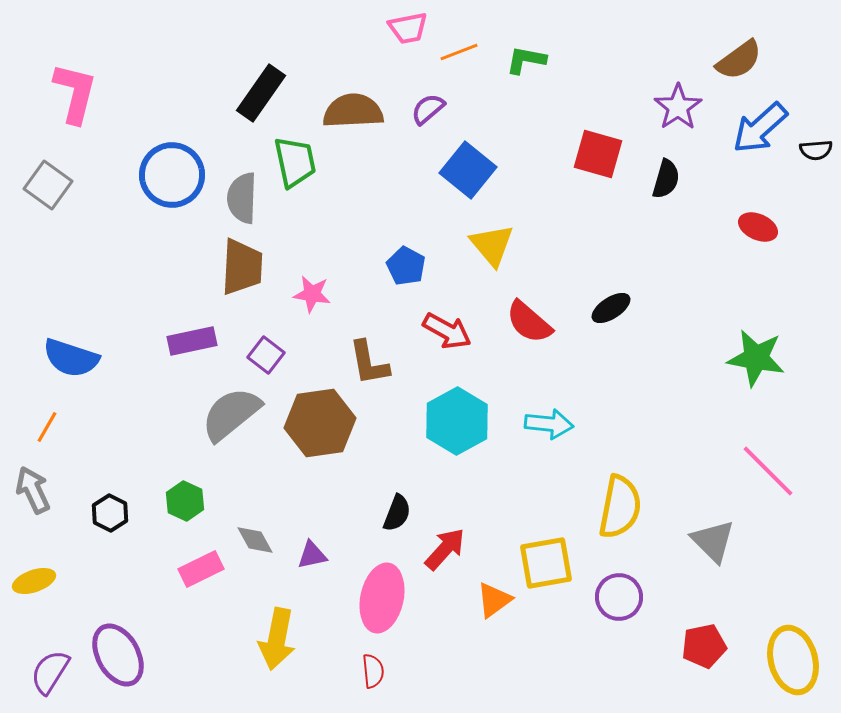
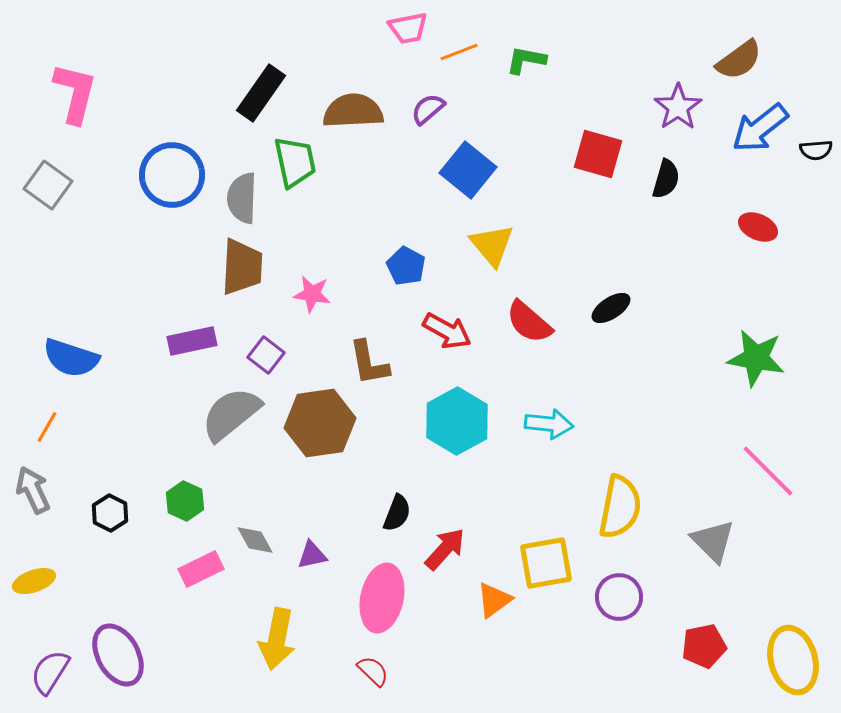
blue arrow at (760, 128): rotated 4 degrees clockwise
red semicircle at (373, 671): rotated 40 degrees counterclockwise
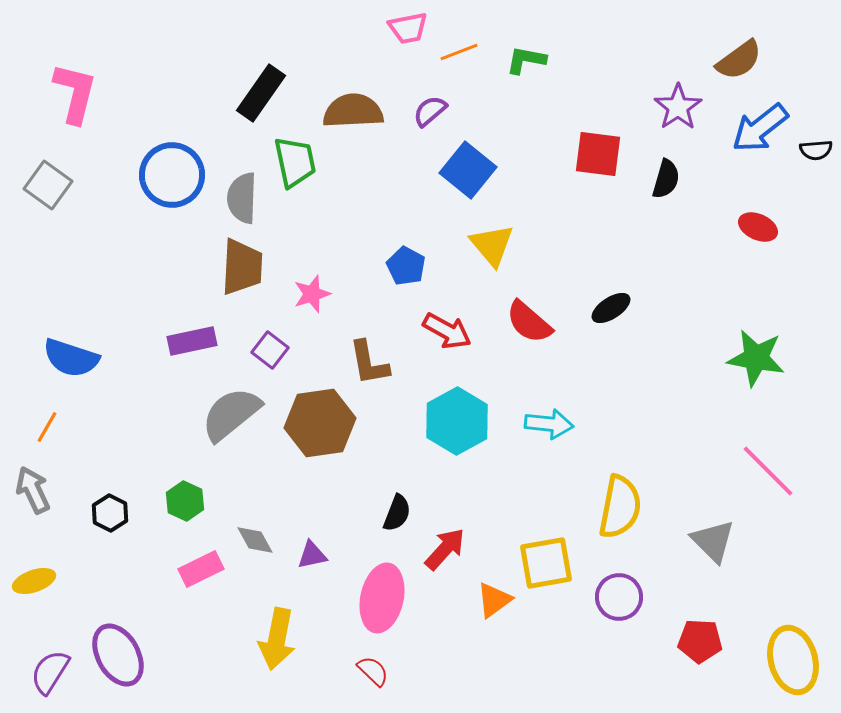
purple semicircle at (428, 109): moved 2 px right, 2 px down
red square at (598, 154): rotated 9 degrees counterclockwise
pink star at (312, 294): rotated 27 degrees counterclockwise
purple square at (266, 355): moved 4 px right, 5 px up
red pentagon at (704, 646): moved 4 px left, 5 px up; rotated 15 degrees clockwise
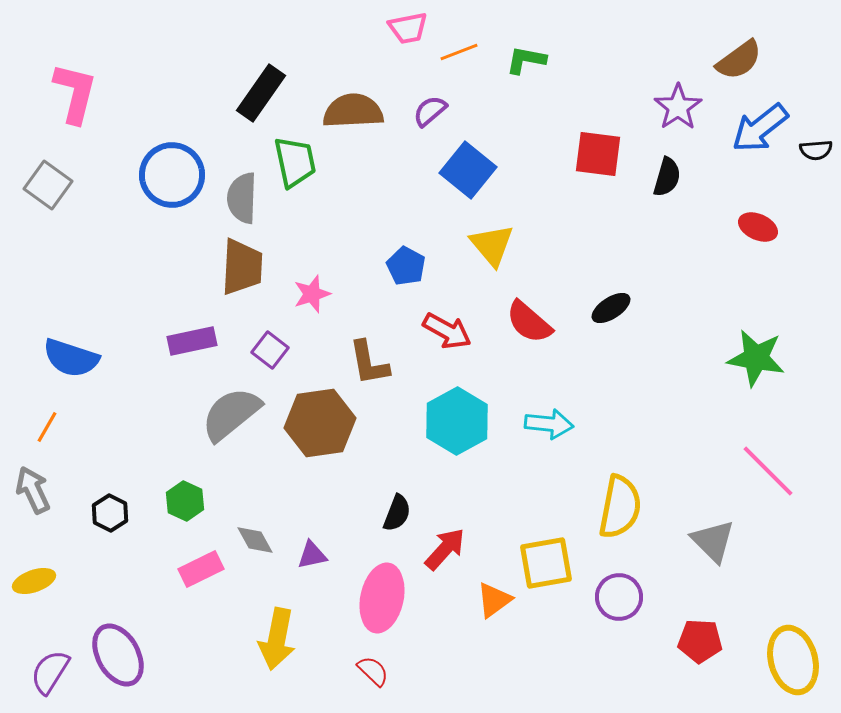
black semicircle at (666, 179): moved 1 px right, 2 px up
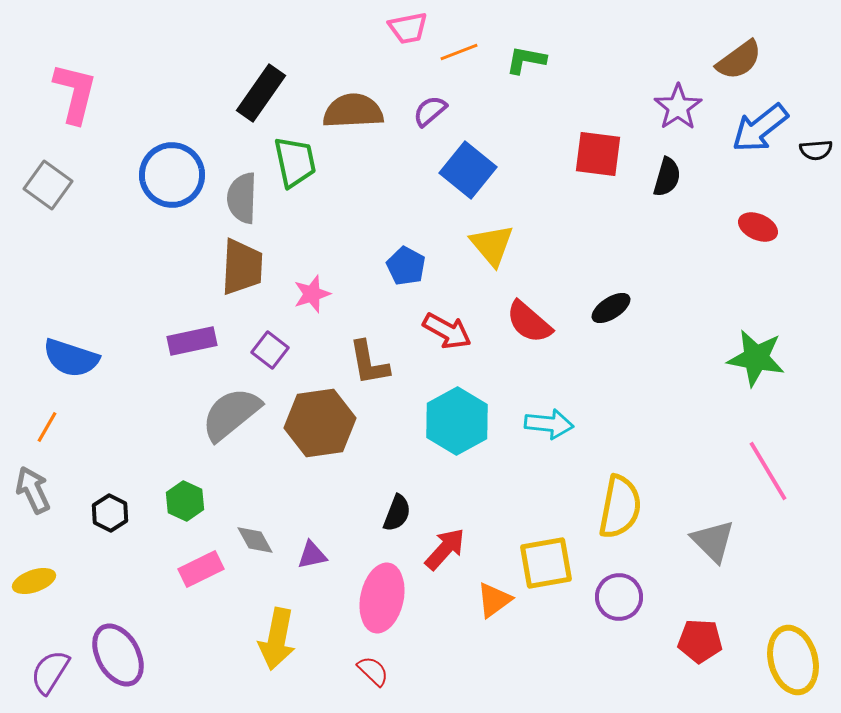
pink line at (768, 471): rotated 14 degrees clockwise
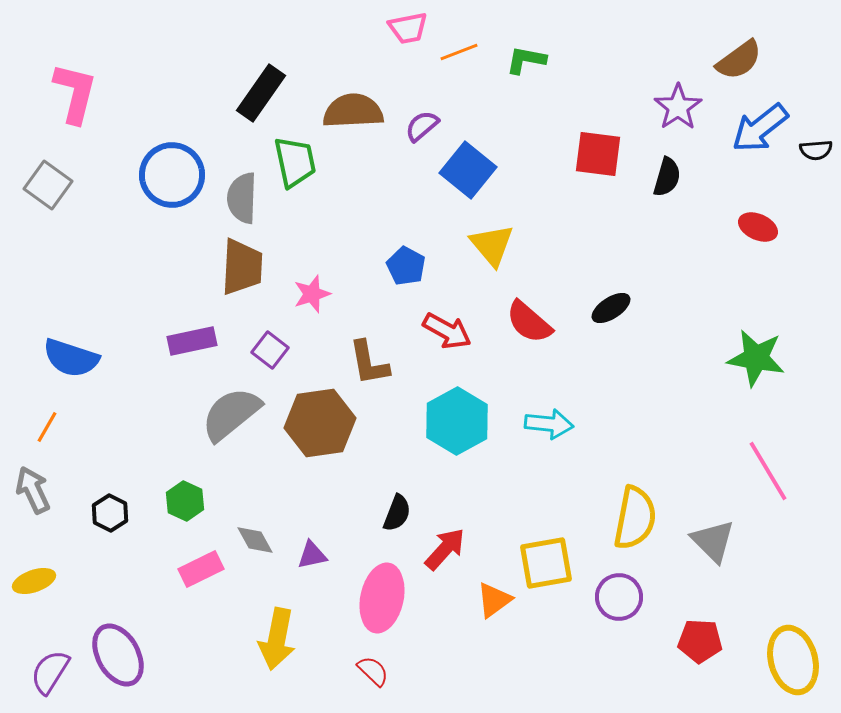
purple semicircle at (430, 111): moved 8 px left, 15 px down
yellow semicircle at (620, 507): moved 15 px right, 11 px down
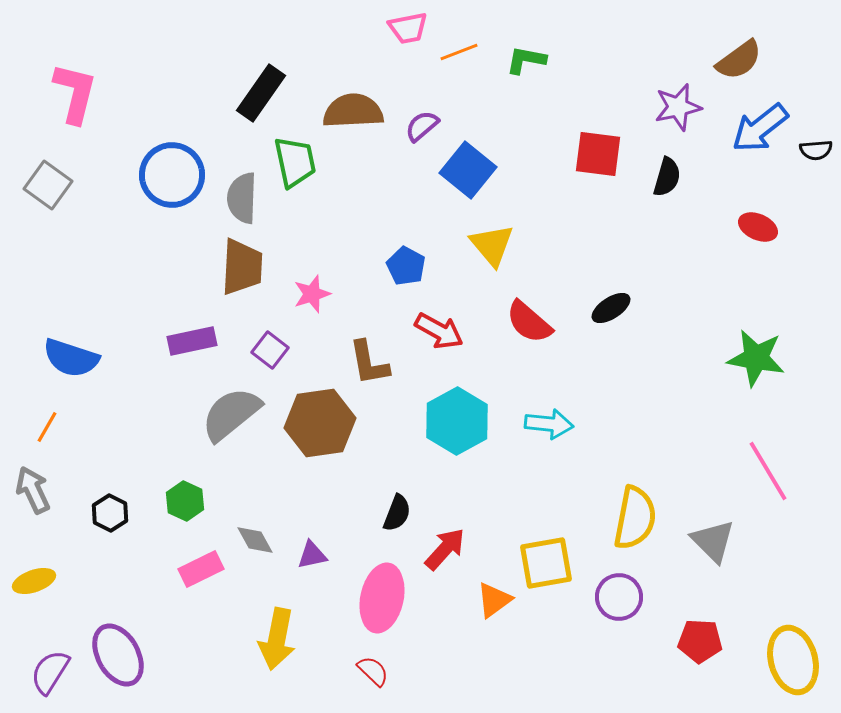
purple star at (678, 107): rotated 21 degrees clockwise
red arrow at (447, 331): moved 8 px left
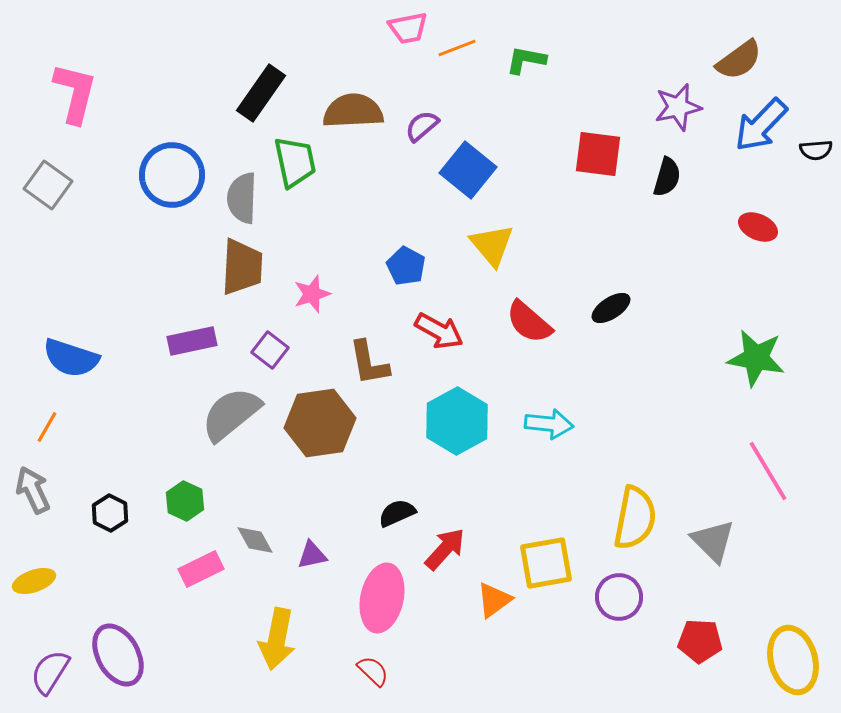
orange line at (459, 52): moved 2 px left, 4 px up
blue arrow at (760, 128): moved 1 px right, 3 px up; rotated 8 degrees counterclockwise
black semicircle at (397, 513): rotated 135 degrees counterclockwise
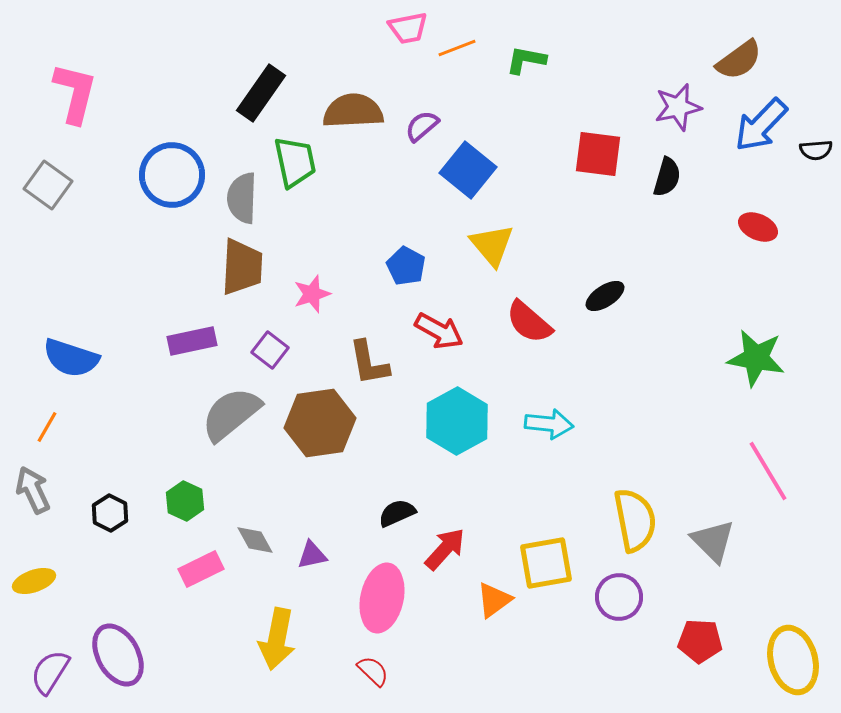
black ellipse at (611, 308): moved 6 px left, 12 px up
yellow semicircle at (635, 518): moved 2 px down; rotated 22 degrees counterclockwise
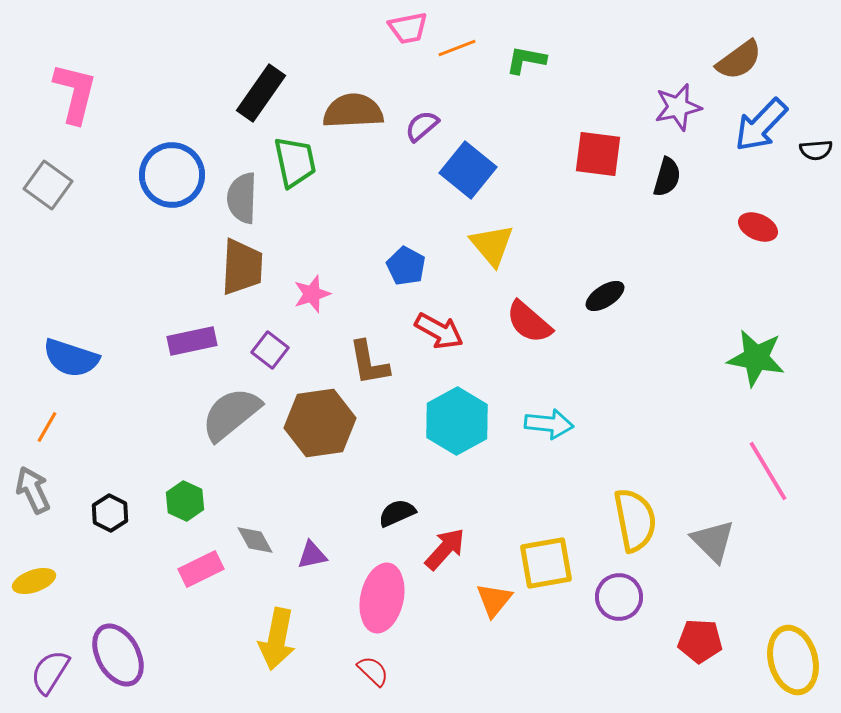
orange triangle at (494, 600): rotated 15 degrees counterclockwise
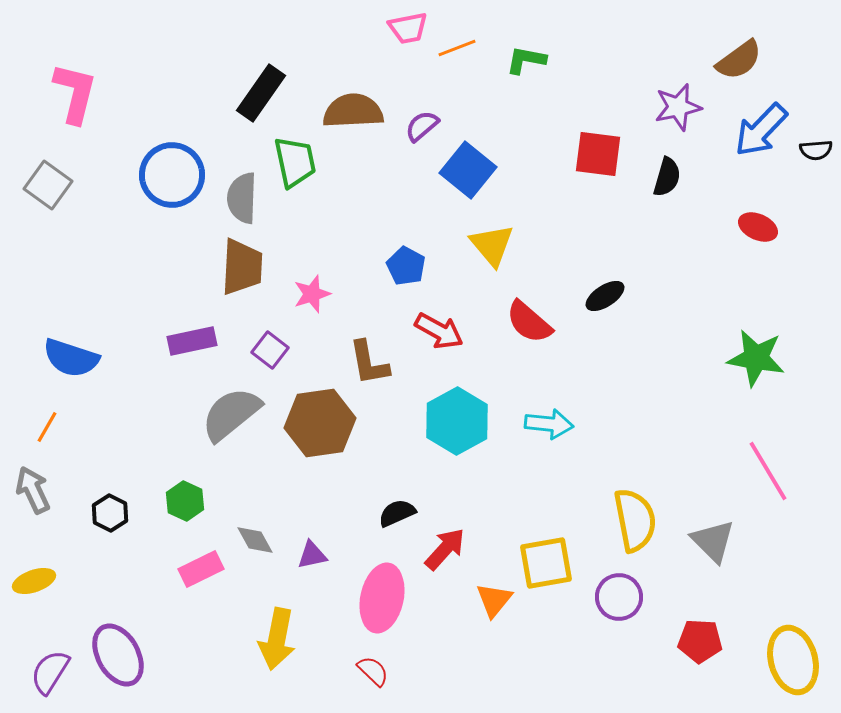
blue arrow at (761, 125): moved 5 px down
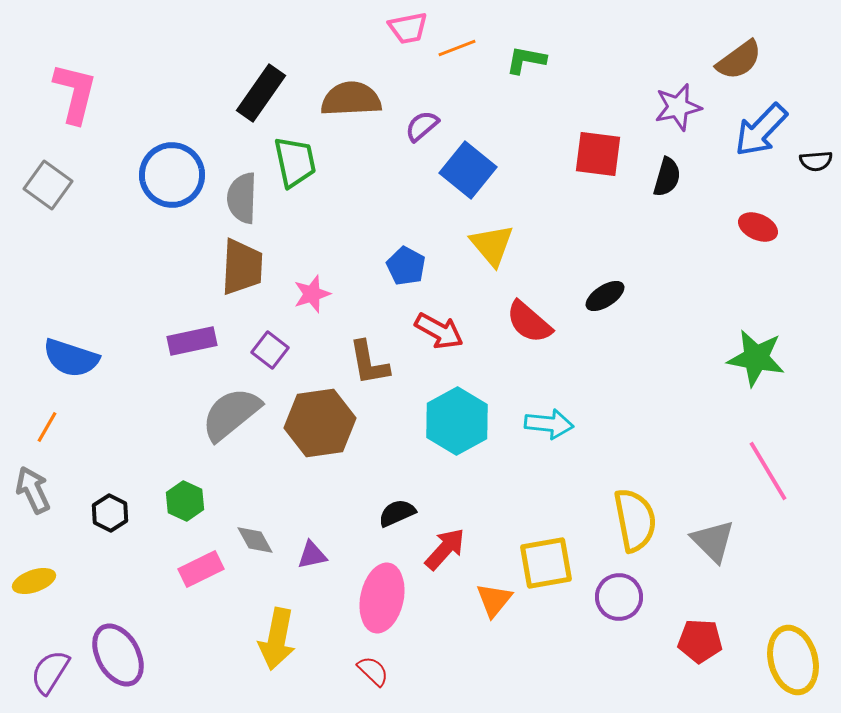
brown semicircle at (353, 111): moved 2 px left, 12 px up
black semicircle at (816, 150): moved 11 px down
